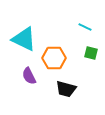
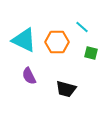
cyan line: moved 3 px left; rotated 16 degrees clockwise
cyan triangle: moved 1 px down
orange hexagon: moved 3 px right, 16 px up
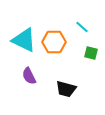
orange hexagon: moved 3 px left
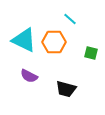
cyan line: moved 12 px left, 8 px up
purple semicircle: rotated 36 degrees counterclockwise
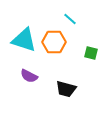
cyan triangle: rotated 8 degrees counterclockwise
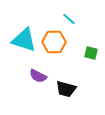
cyan line: moved 1 px left
purple semicircle: moved 9 px right
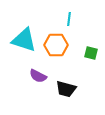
cyan line: rotated 56 degrees clockwise
orange hexagon: moved 2 px right, 3 px down
